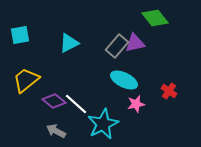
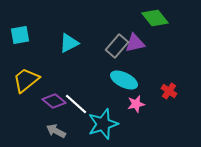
cyan star: rotated 8 degrees clockwise
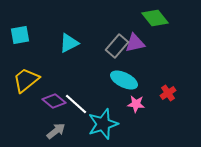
red cross: moved 1 px left, 2 px down; rotated 21 degrees clockwise
pink star: rotated 18 degrees clockwise
gray arrow: rotated 114 degrees clockwise
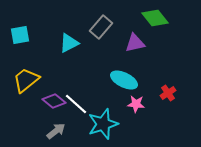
gray rectangle: moved 16 px left, 19 px up
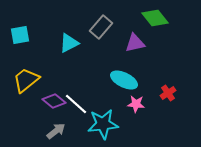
cyan star: rotated 12 degrees clockwise
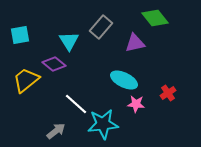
cyan triangle: moved 2 px up; rotated 35 degrees counterclockwise
purple diamond: moved 37 px up
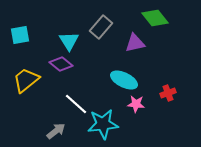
purple diamond: moved 7 px right
red cross: rotated 14 degrees clockwise
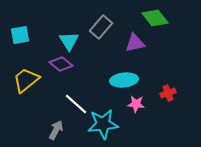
cyan ellipse: rotated 32 degrees counterclockwise
gray arrow: moved 1 px up; rotated 24 degrees counterclockwise
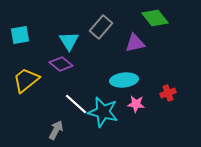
cyan star: moved 12 px up; rotated 20 degrees clockwise
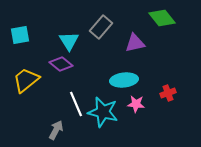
green diamond: moved 7 px right
white line: rotated 25 degrees clockwise
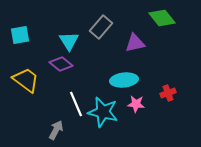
yellow trapezoid: rotated 76 degrees clockwise
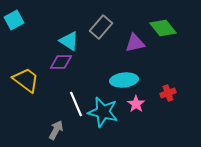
green diamond: moved 1 px right, 10 px down
cyan square: moved 6 px left, 15 px up; rotated 18 degrees counterclockwise
cyan triangle: rotated 25 degrees counterclockwise
purple diamond: moved 2 px up; rotated 40 degrees counterclockwise
pink star: rotated 30 degrees clockwise
